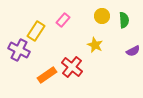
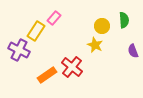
yellow circle: moved 10 px down
pink rectangle: moved 9 px left, 2 px up
purple semicircle: rotated 96 degrees clockwise
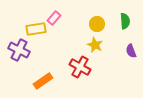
green semicircle: moved 1 px right, 1 px down
yellow circle: moved 5 px left, 2 px up
yellow rectangle: moved 2 px up; rotated 48 degrees clockwise
purple semicircle: moved 2 px left
red cross: moved 8 px right; rotated 10 degrees counterclockwise
orange rectangle: moved 4 px left, 6 px down
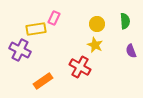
pink rectangle: rotated 16 degrees counterclockwise
purple cross: moved 1 px right
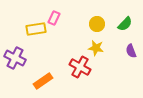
green semicircle: moved 3 px down; rotated 49 degrees clockwise
yellow star: moved 1 px right, 3 px down; rotated 14 degrees counterclockwise
purple cross: moved 5 px left, 8 px down
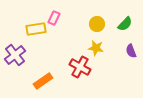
purple cross: moved 3 px up; rotated 25 degrees clockwise
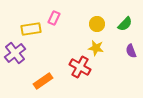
yellow rectangle: moved 5 px left
purple cross: moved 2 px up
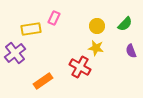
yellow circle: moved 2 px down
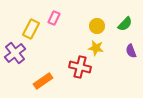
yellow rectangle: rotated 54 degrees counterclockwise
red cross: rotated 15 degrees counterclockwise
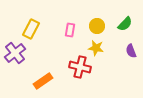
pink rectangle: moved 16 px right, 12 px down; rotated 16 degrees counterclockwise
